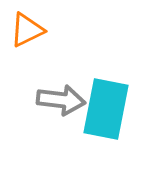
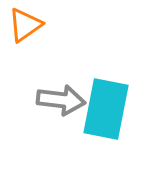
orange triangle: moved 2 px left, 5 px up; rotated 9 degrees counterclockwise
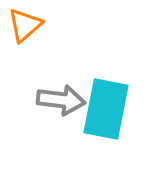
orange triangle: rotated 6 degrees counterclockwise
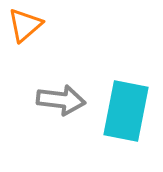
cyan rectangle: moved 20 px right, 2 px down
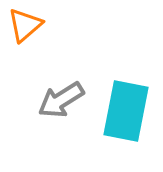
gray arrow: rotated 141 degrees clockwise
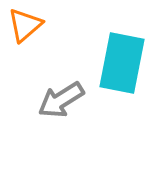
cyan rectangle: moved 4 px left, 48 px up
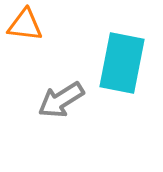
orange triangle: rotated 48 degrees clockwise
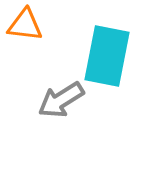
cyan rectangle: moved 15 px left, 7 px up
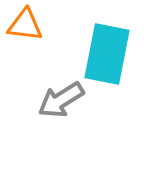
cyan rectangle: moved 2 px up
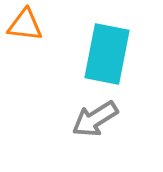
gray arrow: moved 34 px right, 19 px down
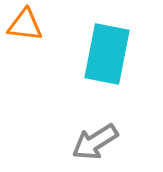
gray arrow: moved 23 px down
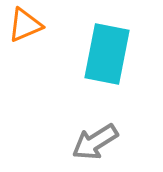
orange triangle: rotated 30 degrees counterclockwise
